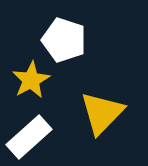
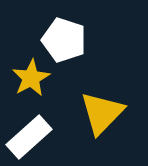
yellow star: moved 2 px up
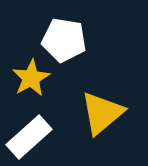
white pentagon: rotated 9 degrees counterclockwise
yellow triangle: rotated 6 degrees clockwise
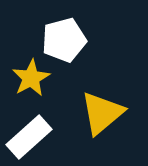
white pentagon: rotated 24 degrees counterclockwise
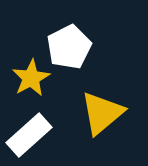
white pentagon: moved 5 px right, 7 px down; rotated 12 degrees counterclockwise
white rectangle: moved 2 px up
